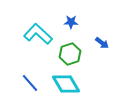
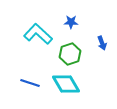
blue arrow: rotated 32 degrees clockwise
blue line: rotated 30 degrees counterclockwise
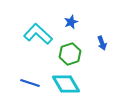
blue star: rotated 24 degrees counterclockwise
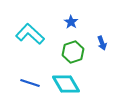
blue star: rotated 16 degrees counterclockwise
cyan L-shape: moved 8 px left
green hexagon: moved 3 px right, 2 px up
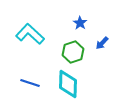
blue star: moved 9 px right, 1 px down
blue arrow: rotated 64 degrees clockwise
cyan diamond: moved 2 px right; rotated 32 degrees clockwise
